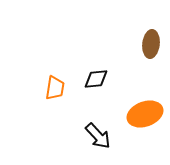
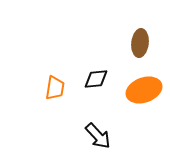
brown ellipse: moved 11 px left, 1 px up
orange ellipse: moved 1 px left, 24 px up
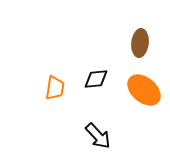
orange ellipse: rotated 60 degrees clockwise
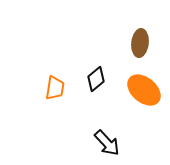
black diamond: rotated 35 degrees counterclockwise
black arrow: moved 9 px right, 7 px down
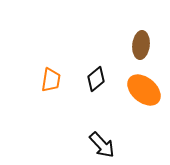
brown ellipse: moved 1 px right, 2 px down
orange trapezoid: moved 4 px left, 8 px up
black arrow: moved 5 px left, 2 px down
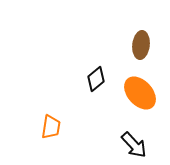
orange trapezoid: moved 47 px down
orange ellipse: moved 4 px left, 3 px down; rotated 8 degrees clockwise
black arrow: moved 32 px right
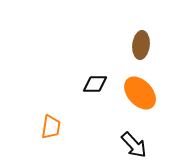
black diamond: moved 1 px left, 5 px down; rotated 40 degrees clockwise
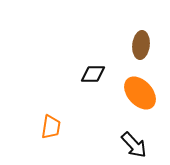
black diamond: moved 2 px left, 10 px up
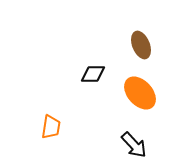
brown ellipse: rotated 28 degrees counterclockwise
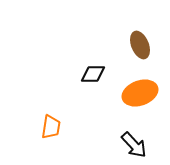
brown ellipse: moved 1 px left
orange ellipse: rotated 68 degrees counterclockwise
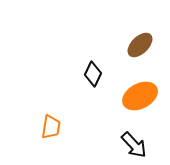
brown ellipse: rotated 68 degrees clockwise
black diamond: rotated 65 degrees counterclockwise
orange ellipse: moved 3 px down; rotated 8 degrees counterclockwise
